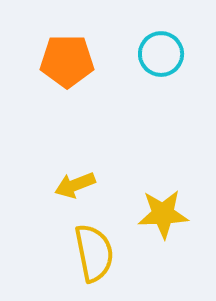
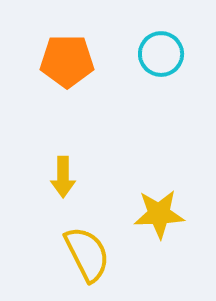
yellow arrow: moved 12 px left, 8 px up; rotated 69 degrees counterclockwise
yellow star: moved 4 px left
yellow semicircle: moved 7 px left, 1 px down; rotated 16 degrees counterclockwise
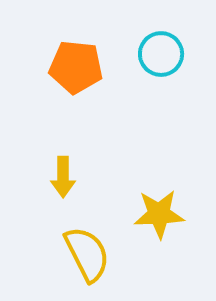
orange pentagon: moved 9 px right, 6 px down; rotated 6 degrees clockwise
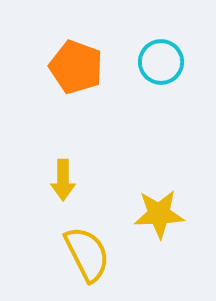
cyan circle: moved 8 px down
orange pentagon: rotated 14 degrees clockwise
yellow arrow: moved 3 px down
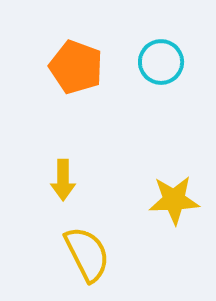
yellow star: moved 15 px right, 14 px up
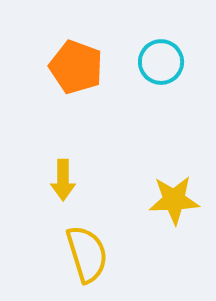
yellow semicircle: rotated 10 degrees clockwise
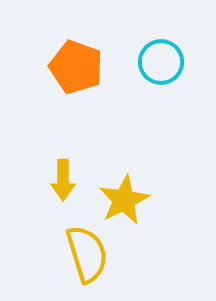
yellow star: moved 50 px left; rotated 24 degrees counterclockwise
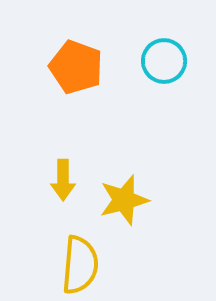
cyan circle: moved 3 px right, 1 px up
yellow star: rotated 12 degrees clockwise
yellow semicircle: moved 7 px left, 11 px down; rotated 22 degrees clockwise
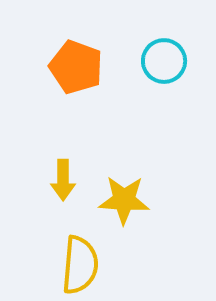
yellow star: rotated 18 degrees clockwise
